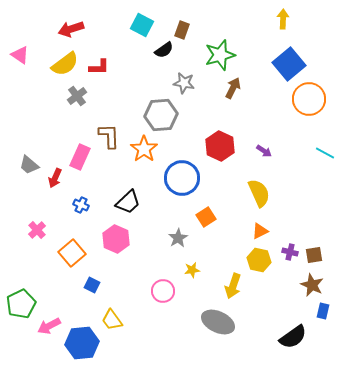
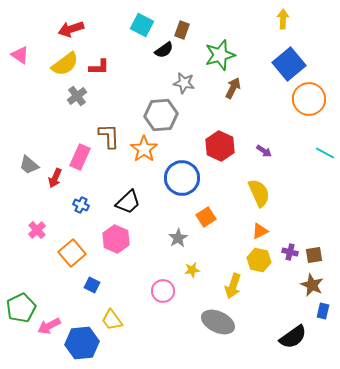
green pentagon at (21, 304): moved 4 px down
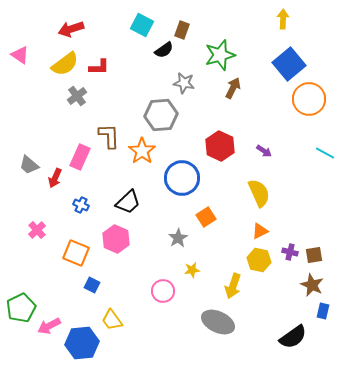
orange star at (144, 149): moved 2 px left, 2 px down
orange square at (72, 253): moved 4 px right; rotated 28 degrees counterclockwise
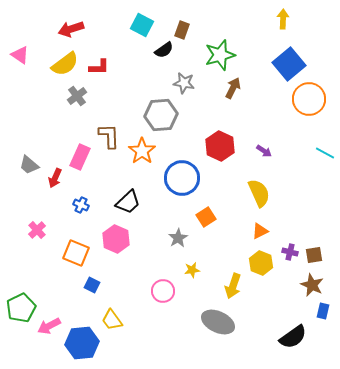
yellow hexagon at (259, 260): moved 2 px right, 3 px down; rotated 10 degrees clockwise
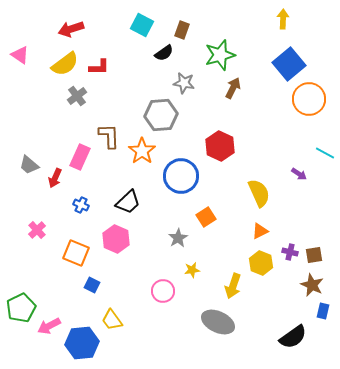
black semicircle at (164, 50): moved 3 px down
purple arrow at (264, 151): moved 35 px right, 23 px down
blue circle at (182, 178): moved 1 px left, 2 px up
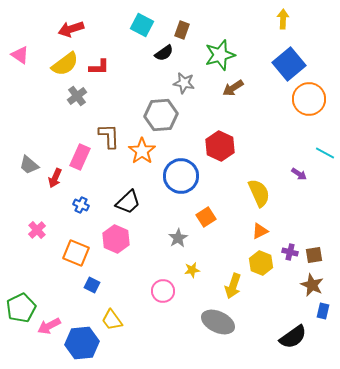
brown arrow at (233, 88): rotated 150 degrees counterclockwise
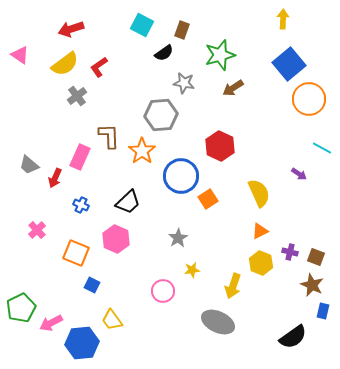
red L-shape at (99, 67): rotated 145 degrees clockwise
cyan line at (325, 153): moved 3 px left, 5 px up
orange square at (206, 217): moved 2 px right, 18 px up
brown square at (314, 255): moved 2 px right, 2 px down; rotated 30 degrees clockwise
pink arrow at (49, 326): moved 2 px right, 3 px up
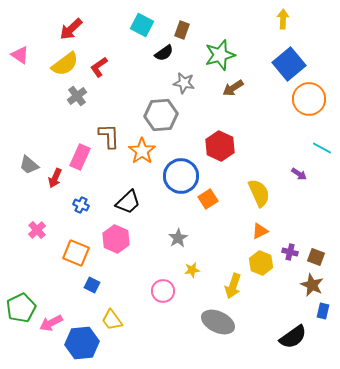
red arrow at (71, 29): rotated 25 degrees counterclockwise
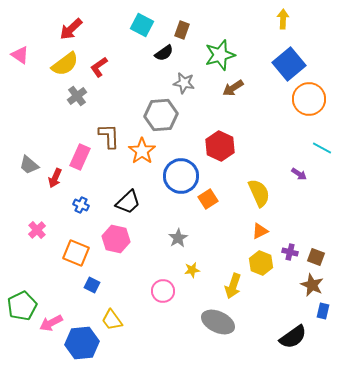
pink hexagon at (116, 239): rotated 12 degrees counterclockwise
green pentagon at (21, 308): moved 1 px right, 2 px up
